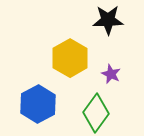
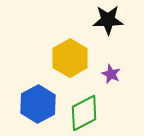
green diamond: moved 12 px left; rotated 27 degrees clockwise
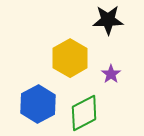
purple star: rotated 12 degrees clockwise
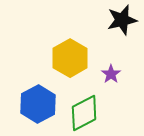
black star: moved 14 px right; rotated 12 degrees counterclockwise
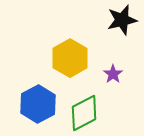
purple star: moved 2 px right
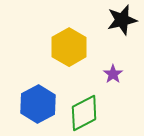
yellow hexagon: moved 1 px left, 11 px up
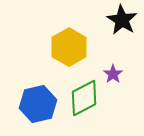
black star: rotated 28 degrees counterclockwise
blue hexagon: rotated 15 degrees clockwise
green diamond: moved 15 px up
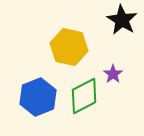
yellow hexagon: rotated 18 degrees counterclockwise
green diamond: moved 2 px up
blue hexagon: moved 7 px up; rotated 9 degrees counterclockwise
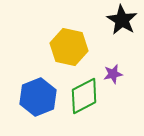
purple star: rotated 24 degrees clockwise
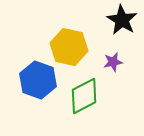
purple star: moved 12 px up
blue hexagon: moved 17 px up; rotated 18 degrees counterclockwise
